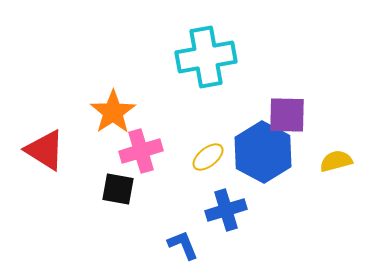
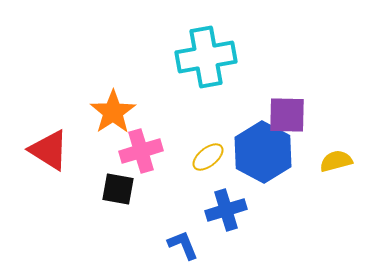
red triangle: moved 4 px right
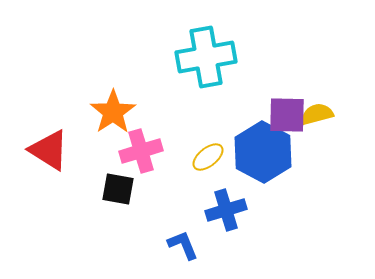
yellow semicircle: moved 19 px left, 47 px up
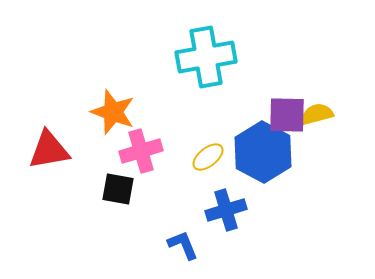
orange star: rotated 18 degrees counterclockwise
red triangle: rotated 42 degrees counterclockwise
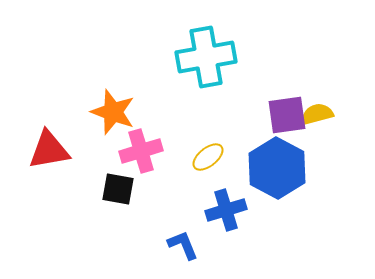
purple square: rotated 9 degrees counterclockwise
blue hexagon: moved 14 px right, 16 px down
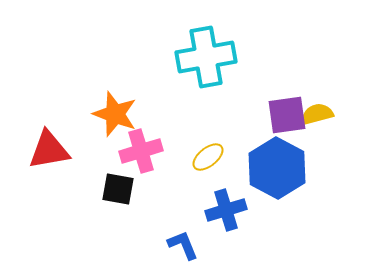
orange star: moved 2 px right, 2 px down
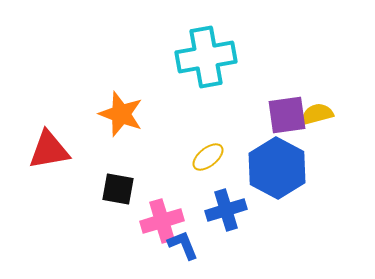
orange star: moved 6 px right
pink cross: moved 21 px right, 70 px down
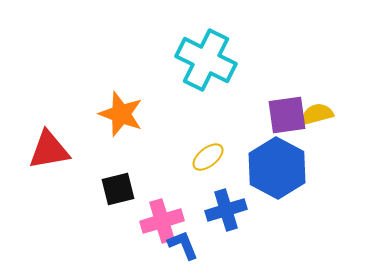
cyan cross: moved 3 px down; rotated 36 degrees clockwise
black square: rotated 24 degrees counterclockwise
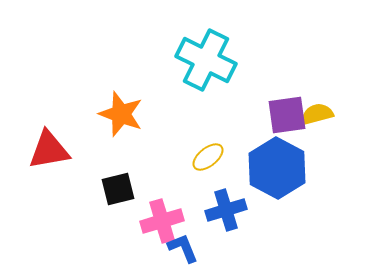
blue L-shape: moved 3 px down
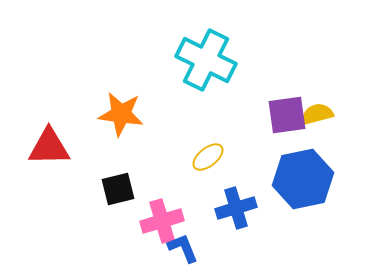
orange star: rotated 12 degrees counterclockwise
red triangle: moved 3 px up; rotated 9 degrees clockwise
blue hexagon: moved 26 px right, 11 px down; rotated 20 degrees clockwise
blue cross: moved 10 px right, 2 px up
